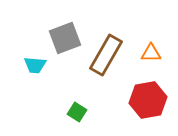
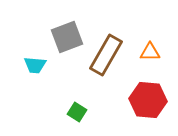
gray square: moved 2 px right, 1 px up
orange triangle: moved 1 px left, 1 px up
red hexagon: rotated 15 degrees clockwise
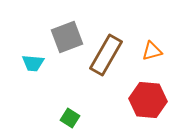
orange triangle: moved 2 px right, 1 px up; rotated 15 degrees counterclockwise
cyan trapezoid: moved 2 px left, 2 px up
green square: moved 7 px left, 6 px down
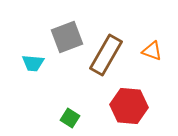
orange triangle: rotated 35 degrees clockwise
red hexagon: moved 19 px left, 6 px down
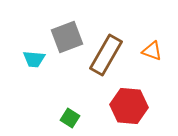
cyan trapezoid: moved 1 px right, 4 px up
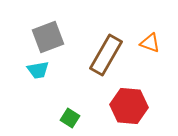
gray square: moved 19 px left
orange triangle: moved 2 px left, 8 px up
cyan trapezoid: moved 4 px right, 11 px down; rotated 15 degrees counterclockwise
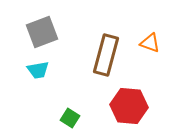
gray square: moved 6 px left, 5 px up
brown rectangle: rotated 15 degrees counterclockwise
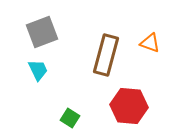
cyan trapezoid: rotated 105 degrees counterclockwise
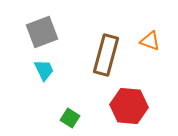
orange triangle: moved 2 px up
cyan trapezoid: moved 6 px right
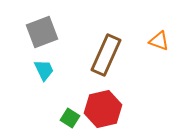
orange triangle: moved 9 px right
brown rectangle: rotated 9 degrees clockwise
red hexagon: moved 26 px left, 3 px down; rotated 18 degrees counterclockwise
